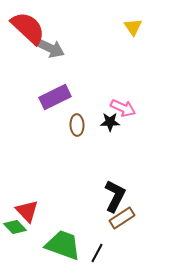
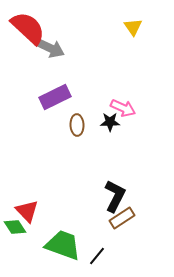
green diamond: rotated 10 degrees clockwise
black line: moved 3 px down; rotated 12 degrees clockwise
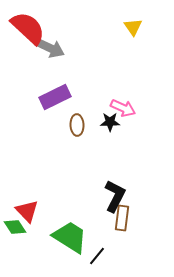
brown rectangle: rotated 50 degrees counterclockwise
green trapezoid: moved 7 px right, 8 px up; rotated 12 degrees clockwise
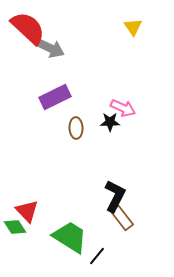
brown ellipse: moved 1 px left, 3 px down
brown rectangle: rotated 45 degrees counterclockwise
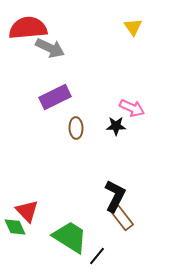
red semicircle: rotated 48 degrees counterclockwise
pink arrow: moved 9 px right
black star: moved 6 px right, 4 px down
green diamond: rotated 10 degrees clockwise
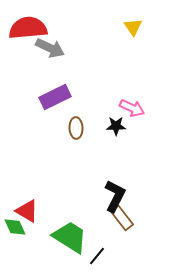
red triangle: rotated 15 degrees counterclockwise
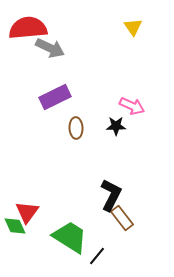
pink arrow: moved 2 px up
black L-shape: moved 4 px left, 1 px up
red triangle: moved 1 px down; rotated 35 degrees clockwise
green diamond: moved 1 px up
